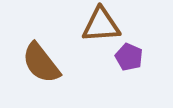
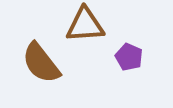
brown triangle: moved 16 px left
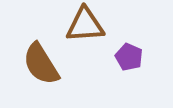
brown semicircle: moved 1 px down; rotated 6 degrees clockwise
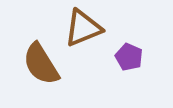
brown triangle: moved 2 px left, 3 px down; rotated 18 degrees counterclockwise
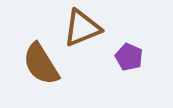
brown triangle: moved 1 px left
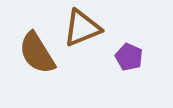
brown semicircle: moved 4 px left, 11 px up
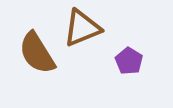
purple pentagon: moved 4 px down; rotated 8 degrees clockwise
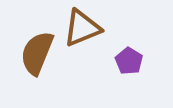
brown semicircle: rotated 54 degrees clockwise
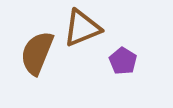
purple pentagon: moved 6 px left
